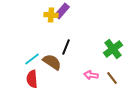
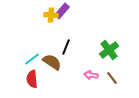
green cross: moved 4 px left, 1 px down
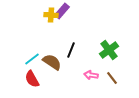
black line: moved 5 px right, 3 px down
red semicircle: rotated 24 degrees counterclockwise
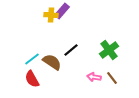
black line: rotated 28 degrees clockwise
pink arrow: moved 3 px right, 2 px down
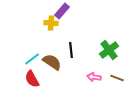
yellow cross: moved 8 px down
black line: rotated 56 degrees counterclockwise
brown line: moved 5 px right; rotated 32 degrees counterclockwise
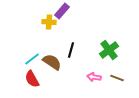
yellow cross: moved 2 px left, 1 px up
black line: rotated 21 degrees clockwise
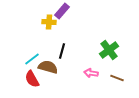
black line: moved 9 px left, 1 px down
brown semicircle: moved 4 px left, 5 px down; rotated 18 degrees counterclockwise
pink arrow: moved 3 px left, 4 px up
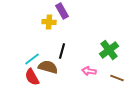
purple rectangle: rotated 70 degrees counterclockwise
pink arrow: moved 2 px left, 2 px up
red semicircle: moved 2 px up
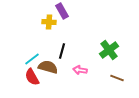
pink arrow: moved 9 px left, 1 px up
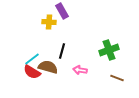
green cross: rotated 18 degrees clockwise
red semicircle: moved 5 px up; rotated 30 degrees counterclockwise
